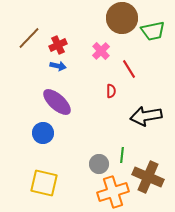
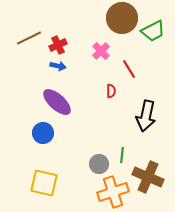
green trapezoid: rotated 15 degrees counterclockwise
brown line: rotated 20 degrees clockwise
black arrow: rotated 68 degrees counterclockwise
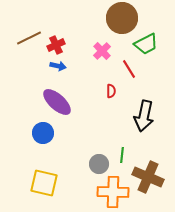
green trapezoid: moved 7 px left, 13 px down
red cross: moved 2 px left
pink cross: moved 1 px right
black arrow: moved 2 px left
orange cross: rotated 20 degrees clockwise
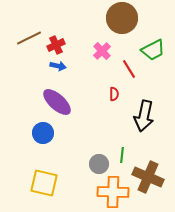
green trapezoid: moved 7 px right, 6 px down
red semicircle: moved 3 px right, 3 px down
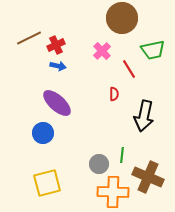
green trapezoid: rotated 15 degrees clockwise
purple ellipse: moved 1 px down
yellow square: moved 3 px right; rotated 28 degrees counterclockwise
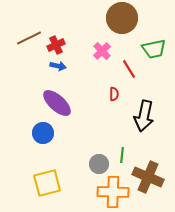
green trapezoid: moved 1 px right, 1 px up
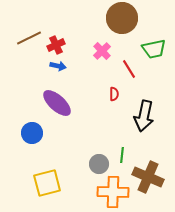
blue circle: moved 11 px left
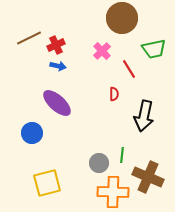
gray circle: moved 1 px up
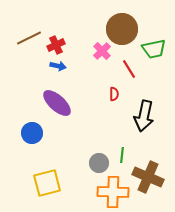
brown circle: moved 11 px down
